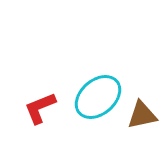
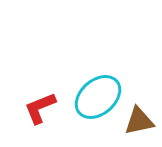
brown triangle: moved 3 px left, 6 px down
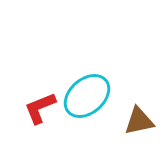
cyan ellipse: moved 11 px left, 1 px up
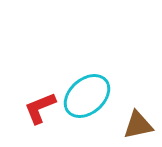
brown triangle: moved 1 px left, 4 px down
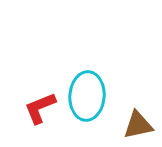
cyan ellipse: rotated 45 degrees counterclockwise
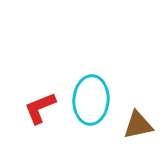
cyan ellipse: moved 4 px right, 4 px down
